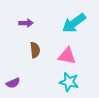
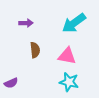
purple semicircle: moved 2 px left
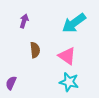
purple arrow: moved 2 px left, 2 px up; rotated 72 degrees counterclockwise
pink triangle: rotated 24 degrees clockwise
purple semicircle: rotated 136 degrees clockwise
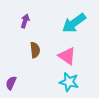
purple arrow: moved 1 px right
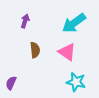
pink triangle: moved 4 px up
cyan star: moved 7 px right
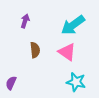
cyan arrow: moved 1 px left, 2 px down
